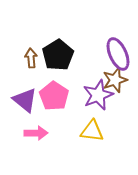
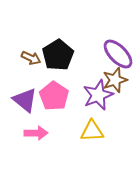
purple ellipse: rotated 20 degrees counterclockwise
brown arrow: rotated 120 degrees clockwise
yellow triangle: rotated 10 degrees counterclockwise
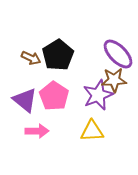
brown star: moved 1 px left; rotated 15 degrees clockwise
pink arrow: moved 1 px right, 2 px up
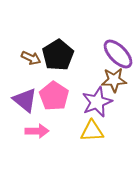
purple star: moved 1 px left, 7 px down
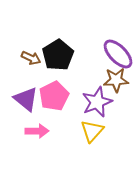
brown star: moved 2 px right
pink pentagon: rotated 12 degrees clockwise
purple triangle: moved 1 px right, 1 px up
yellow triangle: rotated 45 degrees counterclockwise
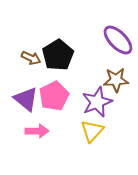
purple ellipse: moved 14 px up
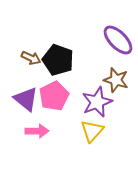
black pentagon: moved 5 px down; rotated 20 degrees counterclockwise
brown star: rotated 20 degrees clockwise
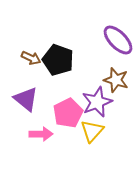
pink pentagon: moved 14 px right, 17 px down
pink arrow: moved 4 px right, 3 px down
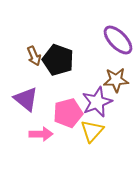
brown arrow: moved 3 px right, 2 px up; rotated 42 degrees clockwise
brown star: rotated 20 degrees counterclockwise
pink pentagon: rotated 12 degrees clockwise
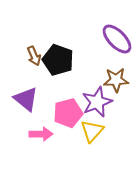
purple ellipse: moved 1 px left, 1 px up
